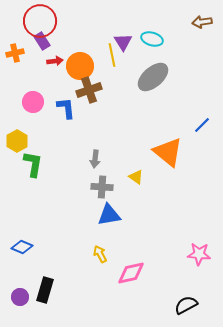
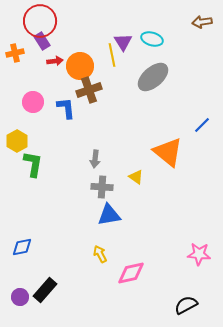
blue diamond: rotated 35 degrees counterclockwise
black rectangle: rotated 25 degrees clockwise
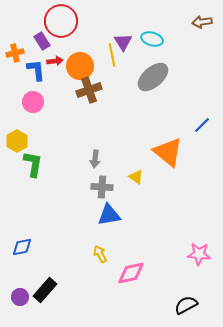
red circle: moved 21 px right
blue L-shape: moved 30 px left, 38 px up
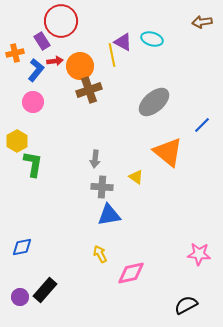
purple triangle: rotated 30 degrees counterclockwise
blue L-shape: rotated 45 degrees clockwise
gray ellipse: moved 1 px right, 25 px down
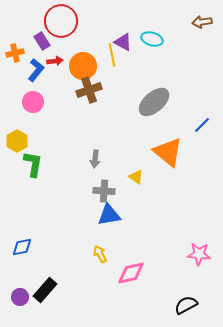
orange circle: moved 3 px right
gray cross: moved 2 px right, 4 px down
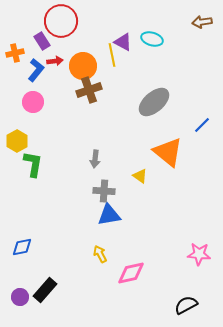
yellow triangle: moved 4 px right, 1 px up
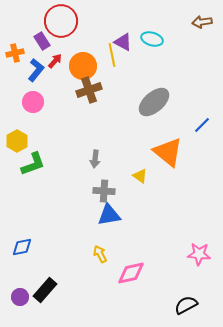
red arrow: rotated 42 degrees counterclockwise
green L-shape: rotated 60 degrees clockwise
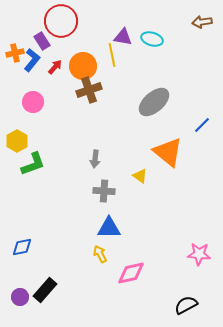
purple triangle: moved 5 px up; rotated 18 degrees counterclockwise
red arrow: moved 6 px down
blue L-shape: moved 4 px left, 10 px up
blue triangle: moved 13 px down; rotated 10 degrees clockwise
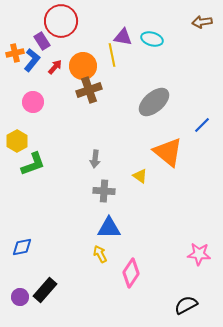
pink diamond: rotated 44 degrees counterclockwise
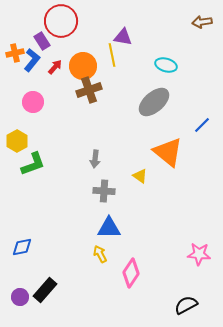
cyan ellipse: moved 14 px right, 26 px down
